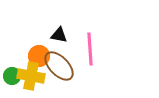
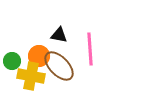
green circle: moved 15 px up
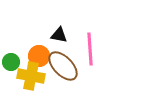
green circle: moved 1 px left, 1 px down
brown ellipse: moved 4 px right
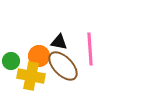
black triangle: moved 7 px down
green circle: moved 1 px up
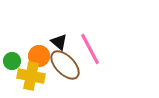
black triangle: rotated 30 degrees clockwise
pink line: rotated 24 degrees counterclockwise
green circle: moved 1 px right
brown ellipse: moved 2 px right, 1 px up
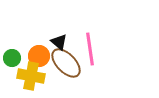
pink line: rotated 20 degrees clockwise
green circle: moved 3 px up
brown ellipse: moved 1 px right, 2 px up
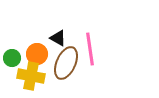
black triangle: moved 1 px left, 4 px up; rotated 12 degrees counterclockwise
orange circle: moved 2 px left, 2 px up
brown ellipse: rotated 68 degrees clockwise
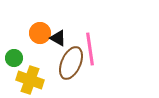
orange circle: moved 3 px right, 21 px up
green circle: moved 2 px right
brown ellipse: moved 5 px right
yellow cross: moved 1 px left, 4 px down; rotated 8 degrees clockwise
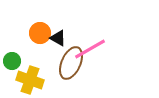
pink line: rotated 68 degrees clockwise
green circle: moved 2 px left, 3 px down
